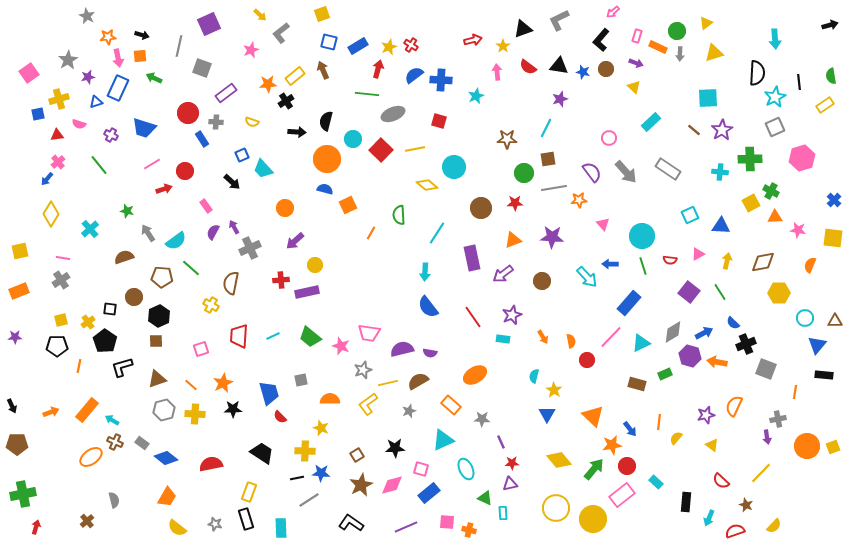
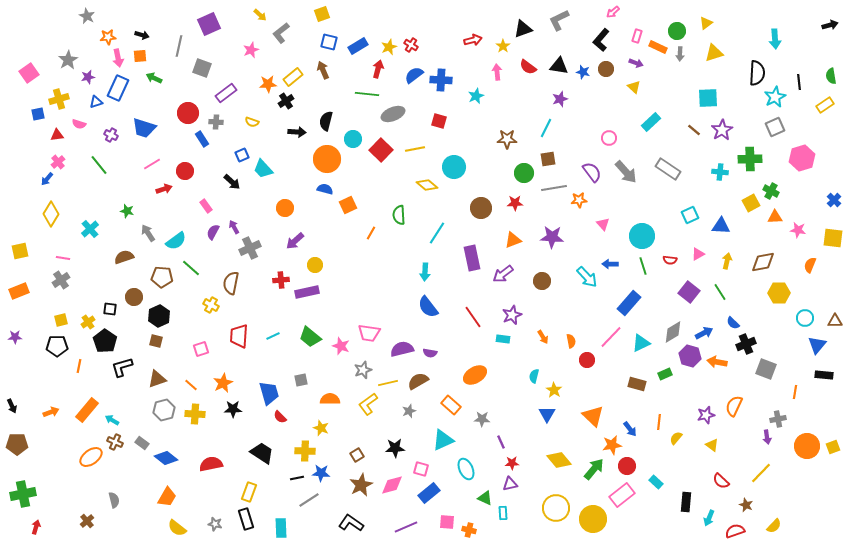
yellow rectangle at (295, 76): moved 2 px left, 1 px down
brown square at (156, 341): rotated 16 degrees clockwise
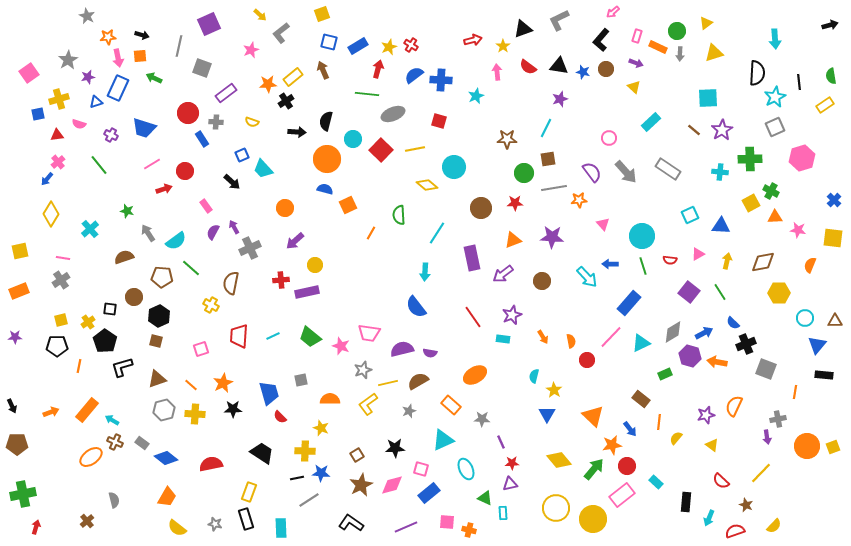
blue semicircle at (428, 307): moved 12 px left
brown rectangle at (637, 384): moved 4 px right, 15 px down; rotated 24 degrees clockwise
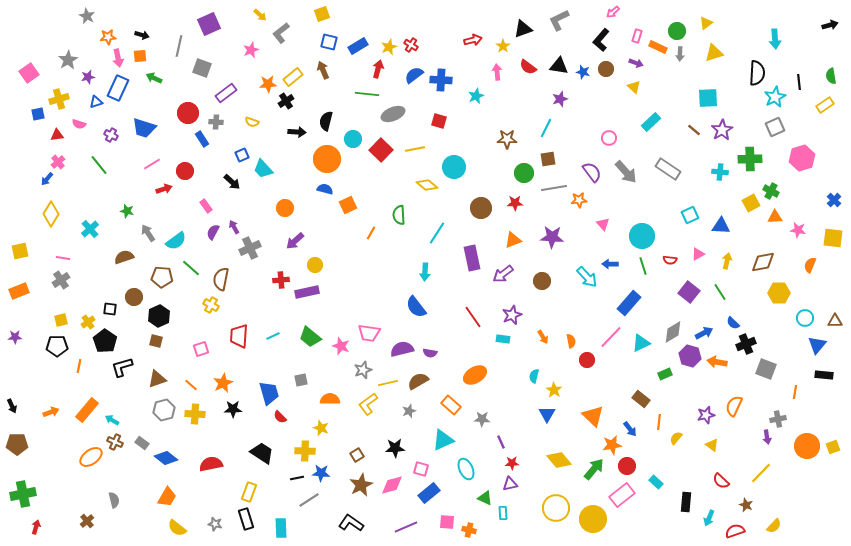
brown semicircle at (231, 283): moved 10 px left, 4 px up
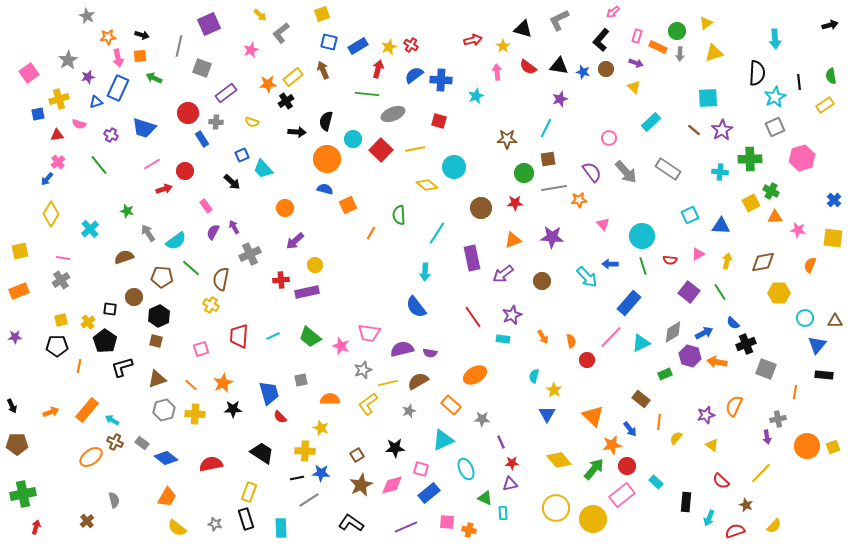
black triangle at (523, 29): rotated 36 degrees clockwise
gray cross at (250, 248): moved 6 px down
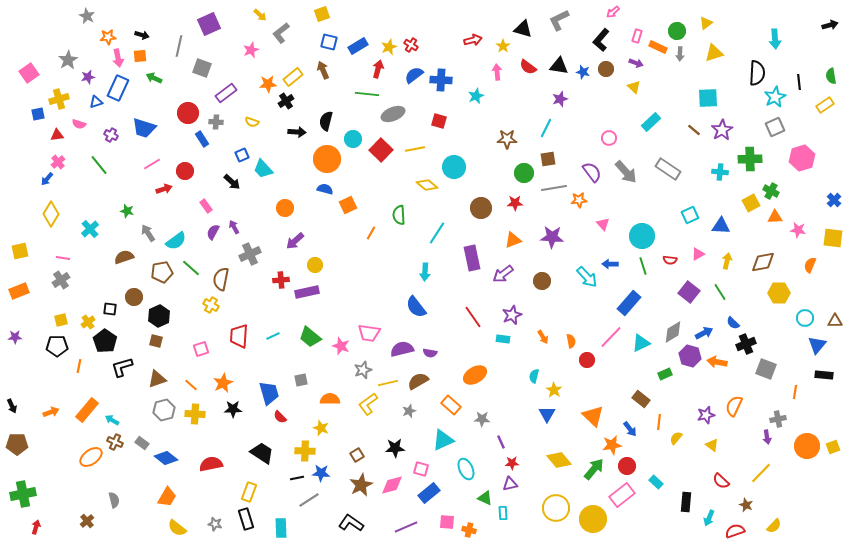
brown pentagon at (162, 277): moved 5 px up; rotated 15 degrees counterclockwise
